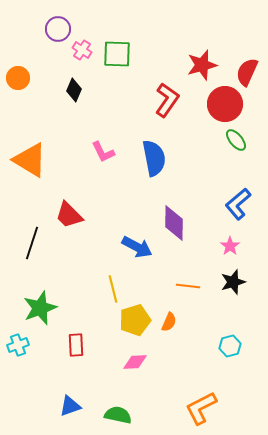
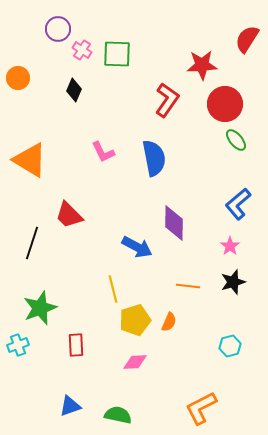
red star: rotated 12 degrees clockwise
red semicircle: moved 33 px up; rotated 8 degrees clockwise
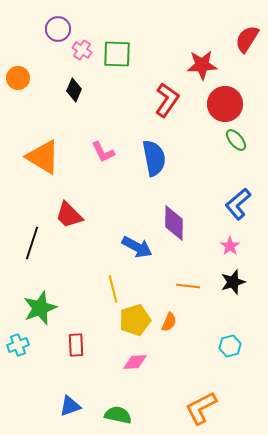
orange triangle: moved 13 px right, 3 px up
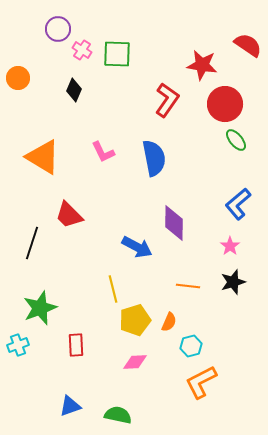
red semicircle: moved 1 px right, 6 px down; rotated 92 degrees clockwise
red star: rotated 12 degrees clockwise
cyan hexagon: moved 39 px left
orange L-shape: moved 26 px up
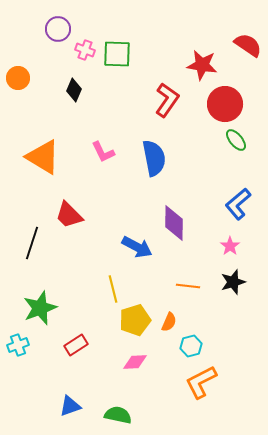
pink cross: moved 3 px right; rotated 12 degrees counterclockwise
red rectangle: rotated 60 degrees clockwise
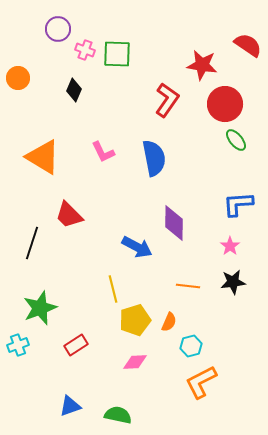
blue L-shape: rotated 36 degrees clockwise
black star: rotated 10 degrees clockwise
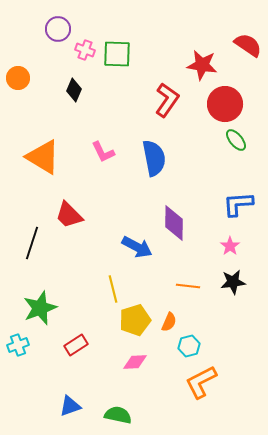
cyan hexagon: moved 2 px left
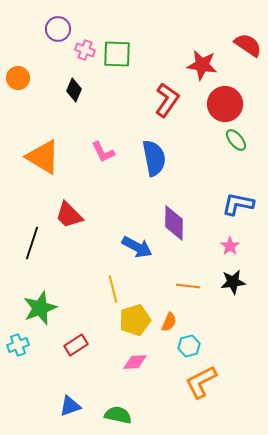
blue L-shape: rotated 16 degrees clockwise
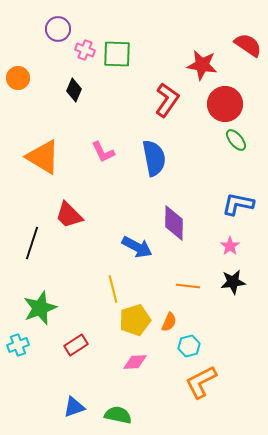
blue triangle: moved 4 px right, 1 px down
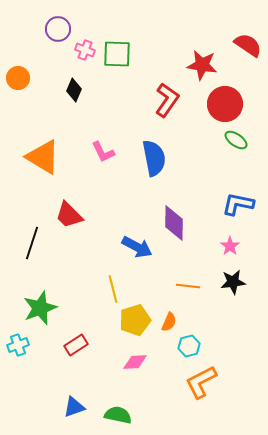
green ellipse: rotated 15 degrees counterclockwise
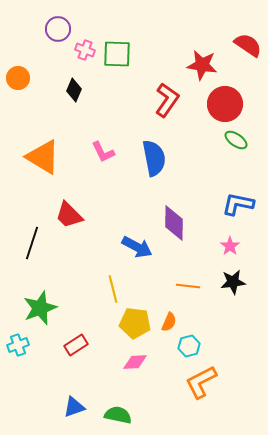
yellow pentagon: moved 3 px down; rotated 24 degrees clockwise
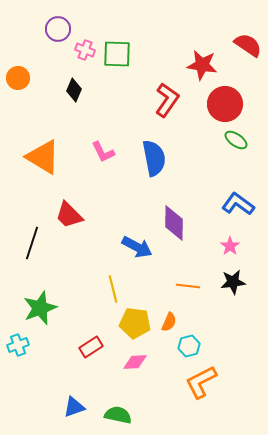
blue L-shape: rotated 24 degrees clockwise
red rectangle: moved 15 px right, 2 px down
